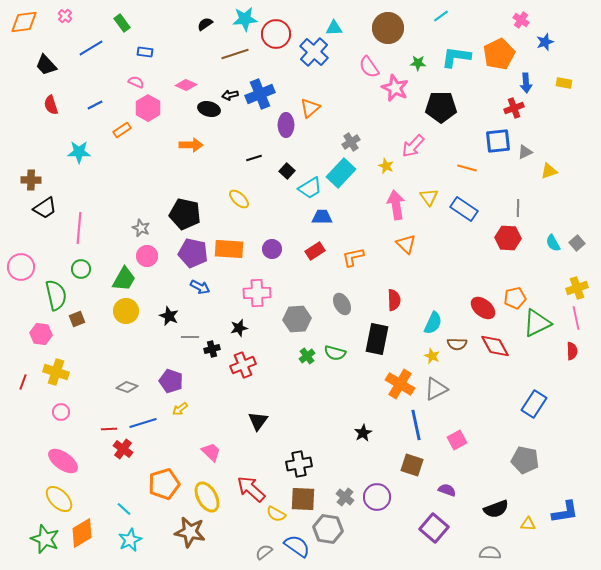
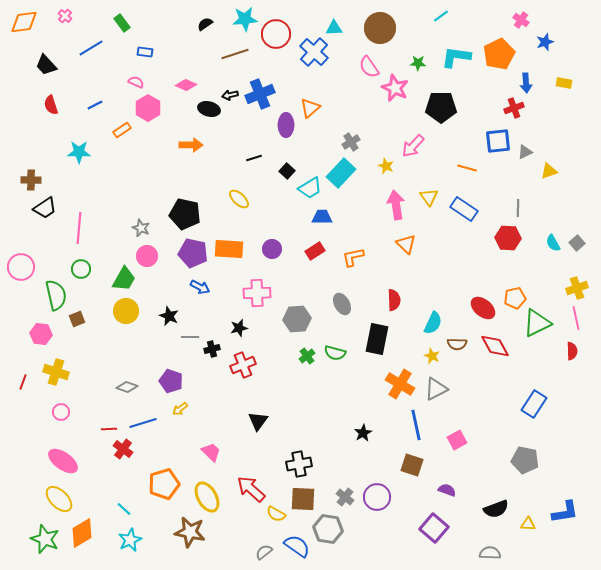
brown circle at (388, 28): moved 8 px left
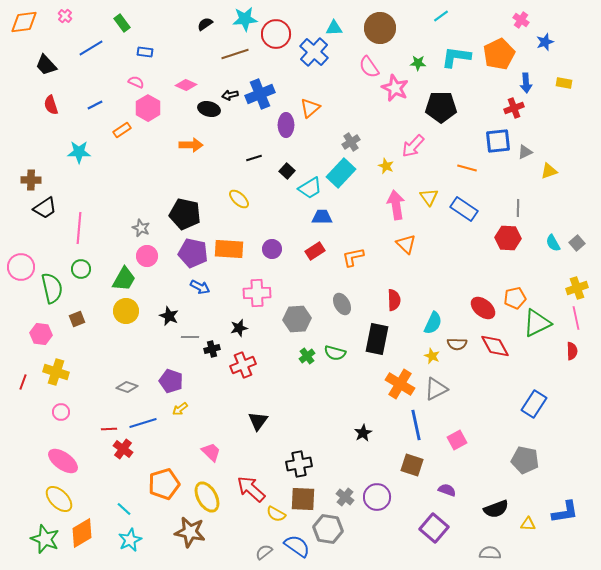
green semicircle at (56, 295): moved 4 px left, 7 px up
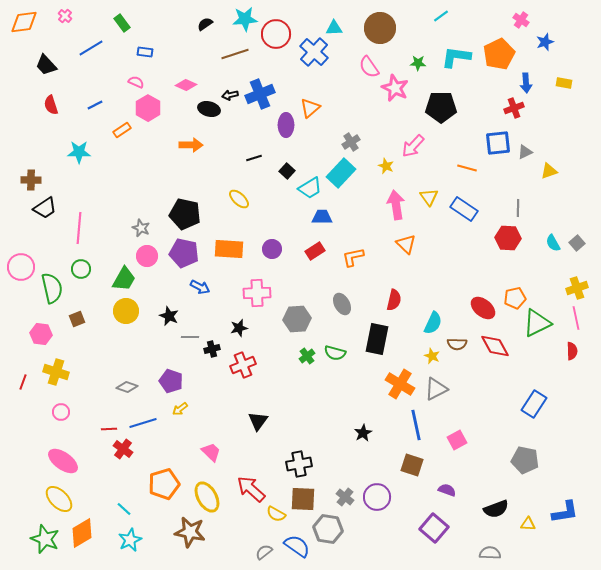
blue square at (498, 141): moved 2 px down
purple pentagon at (193, 253): moved 9 px left
red semicircle at (394, 300): rotated 15 degrees clockwise
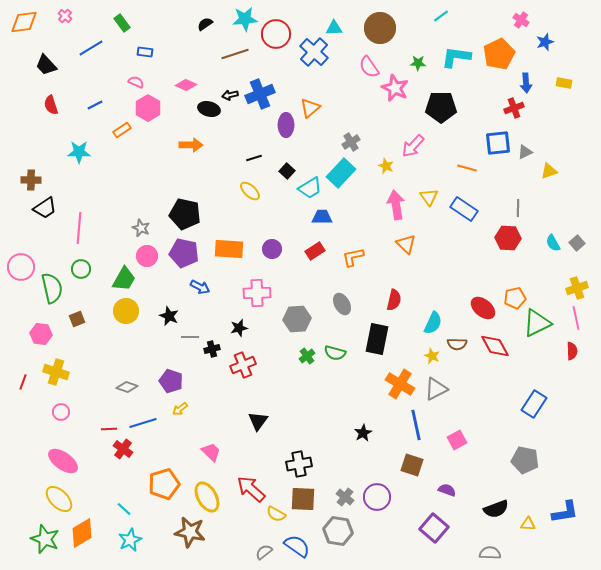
yellow ellipse at (239, 199): moved 11 px right, 8 px up
gray hexagon at (328, 529): moved 10 px right, 2 px down
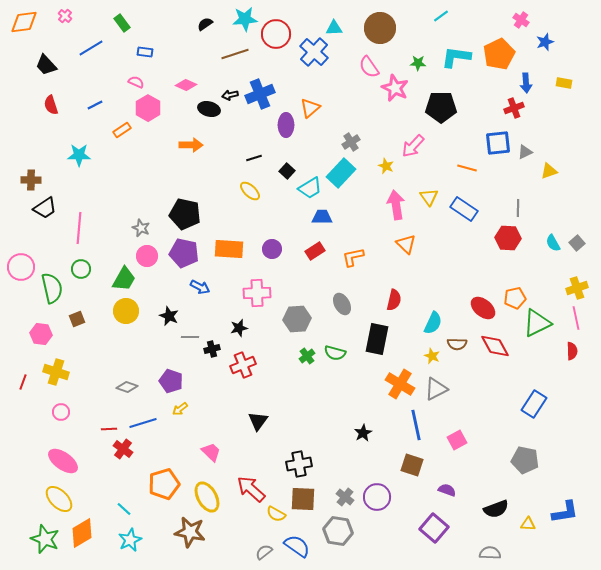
cyan star at (79, 152): moved 3 px down
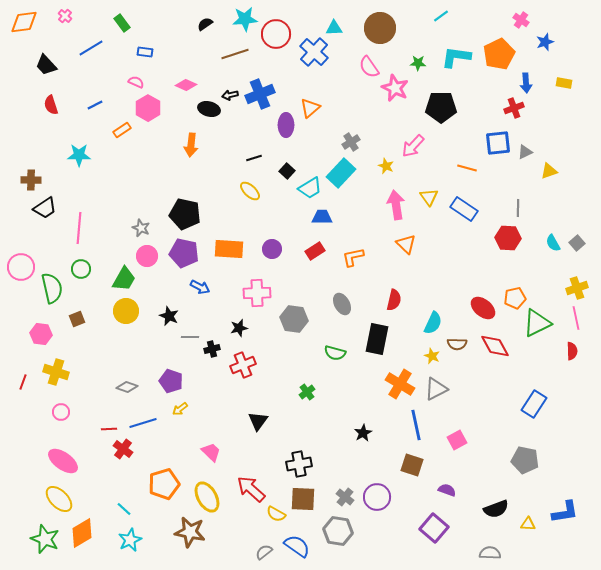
orange arrow at (191, 145): rotated 95 degrees clockwise
gray hexagon at (297, 319): moved 3 px left; rotated 12 degrees clockwise
green cross at (307, 356): moved 36 px down
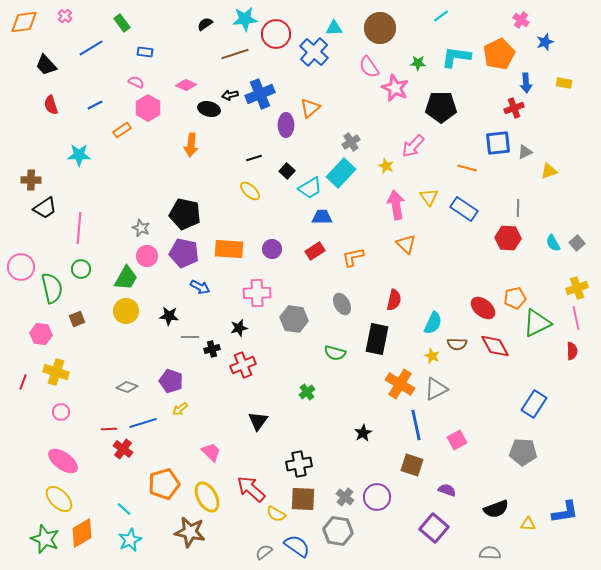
green trapezoid at (124, 279): moved 2 px right, 1 px up
black star at (169, 316): rotated 18 degrees counterclockwise
gray pentagon at (525, 460): moved 2 px left, 8 px up; rotated 8 degrees counterclockwise
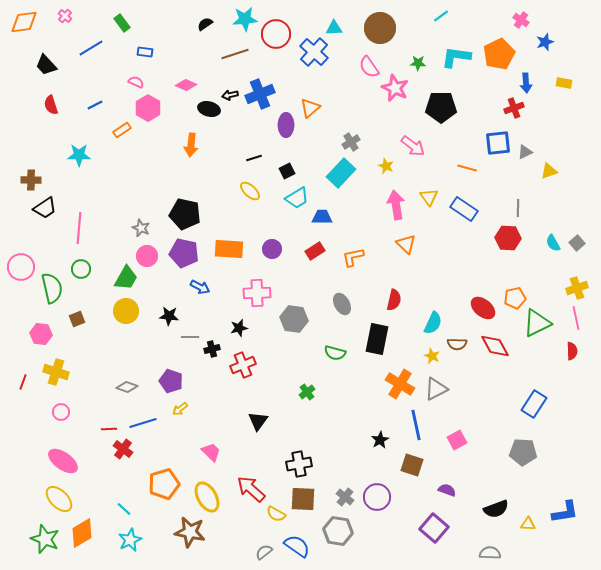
pink arrow at (413, 146): rotated 95 degrees counterclockwise
black square at (287, 171): rotated 21 degrees clockwise
cyan trapezoid at (310, 188): moved 13 px left, 10 px down
black star at (363, 433): moved 17 px right, 7 px down
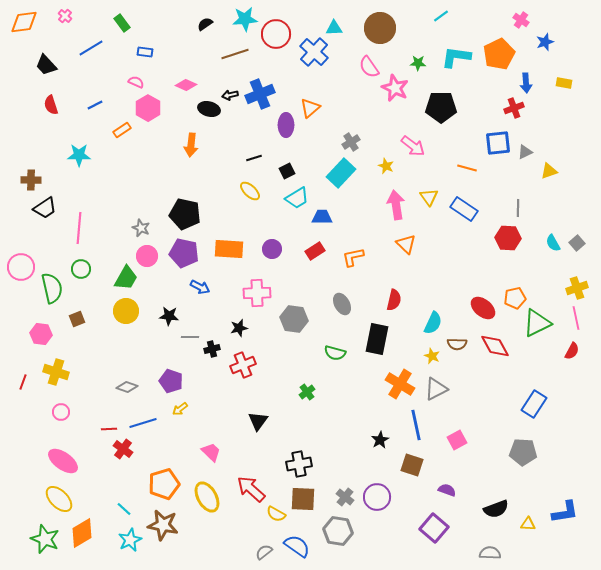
red semicircle at (572, 351): rotated 30 degrees clockwise
brown star at (190, 532): moved 27 px left, 7 px up
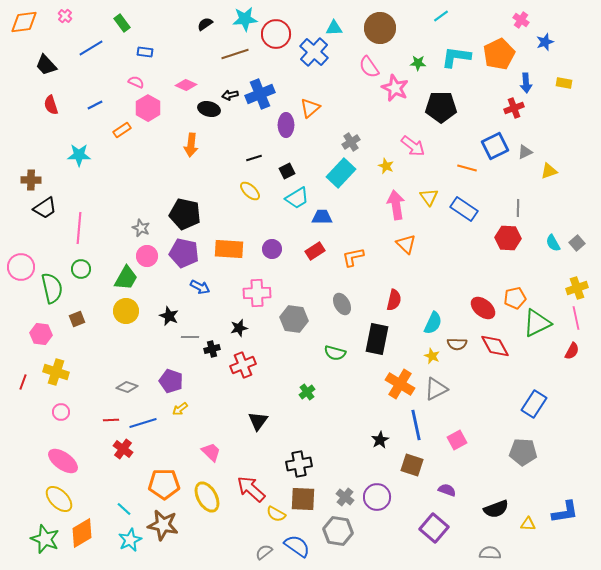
blue square at (498, 143): moved 3 px left, 3 px down; rotated 20 degrees counterclockwise
black star at (169, 316): rotated 18 degrees clockwise
red line at (109, 429): moved 2 px right, 9 px up
orange pentagon at (164, 484): rotated 16 degrees clockwise
